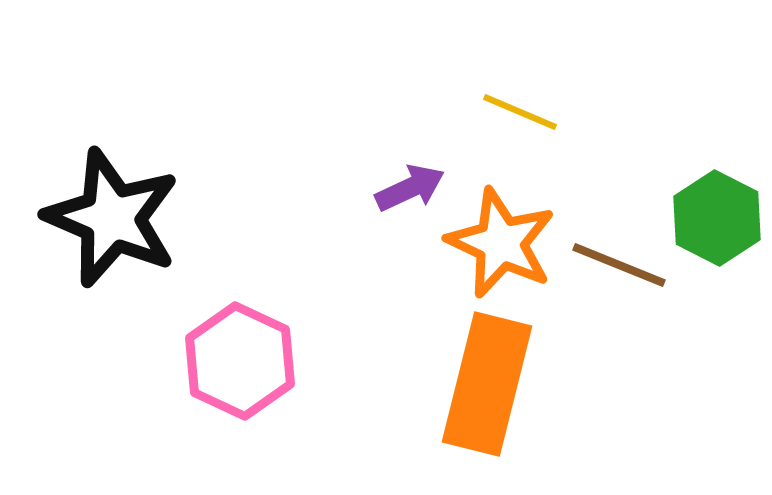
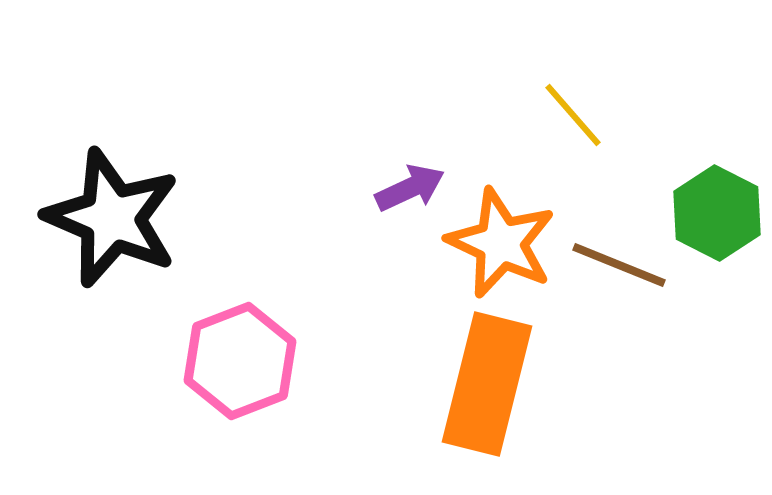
yellow line: moved 53 px right, 3 px down; rotated 26 degrees clockwise
green hexagon: moved 5 px up
pink hexagon: rotated 14 degrees clockwise
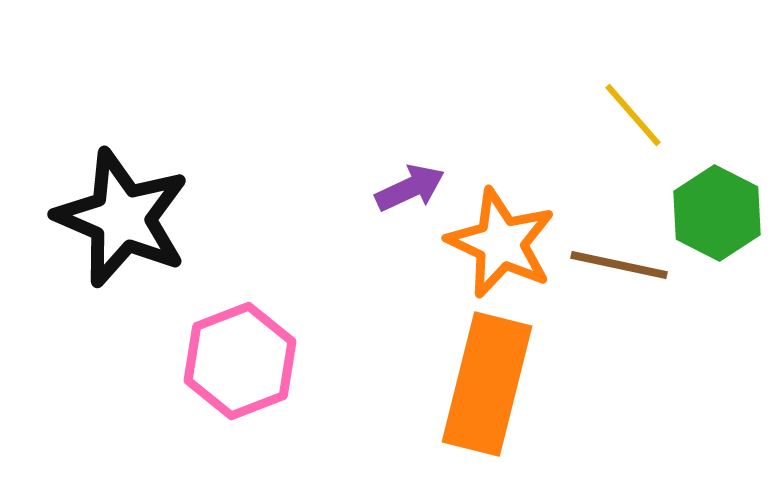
yellow line: moved 60 px right
black star: moved 10 px right
brown line: rotated 10 degrees counterclockwise
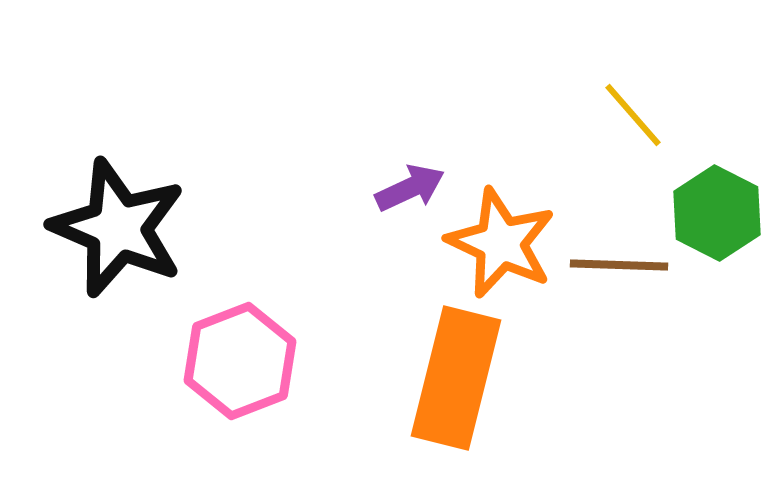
black star: moved 4 px left, 10 px down
brown line: rotated 10 degrees counterclockwise
orange rectangle: moved 31 px left, 6 px up
